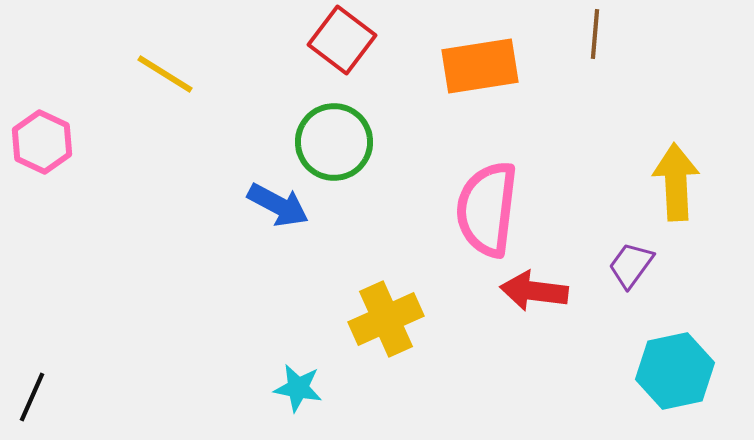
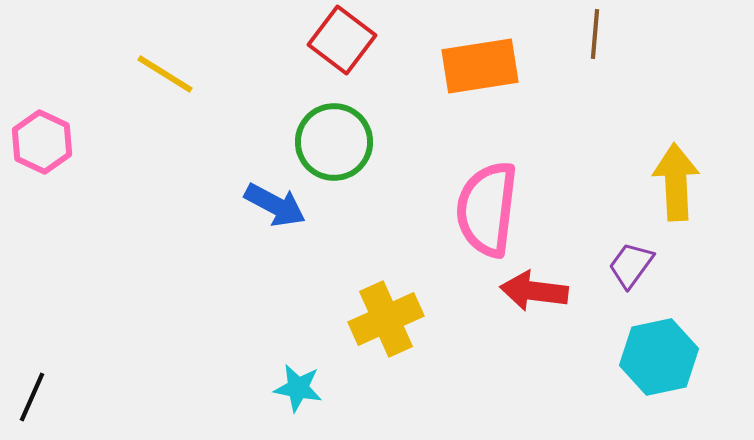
blue arrow: moved 3 px left
cyan hexagon: moved 16 px left, 14 px up
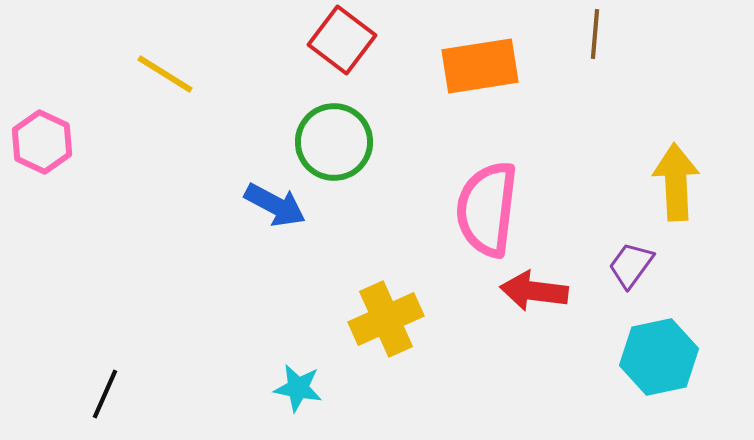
black line: moved 73 px right, 3 px up
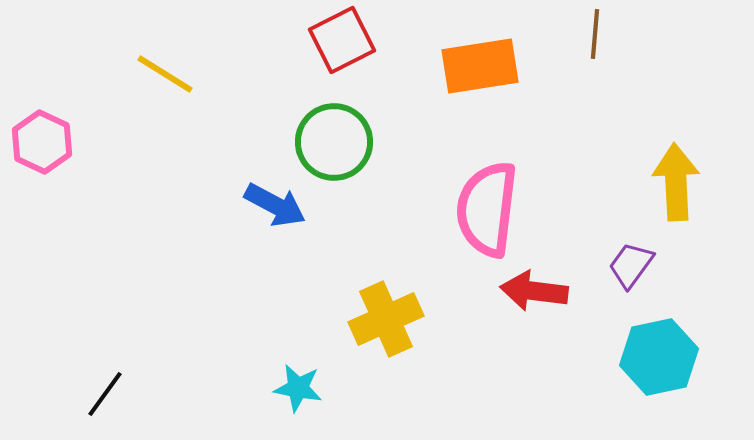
red square: rotated 26 degrees clockwise
black line: rotated 12 degrees clockwise
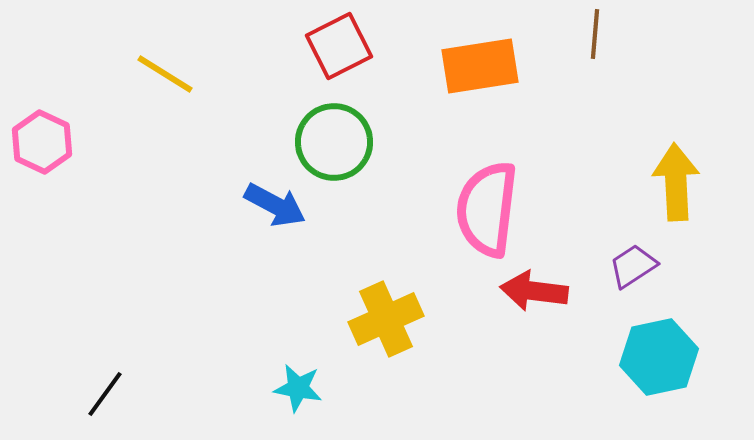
red square: moved 3 px left, 6 px down
purple trapezoid: moved 2 px right, 1 px down; rotated 21 degrees clockwise
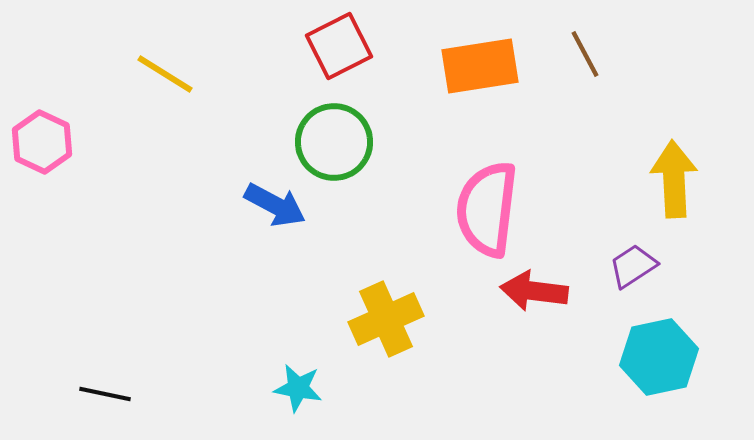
brown line: moved 10 px left, 20 px down; rotated 33 degrees counterclockwise
yellow arrow: moved 2 px left, 3 px up
black line: rotated 66 degrees clockwise
